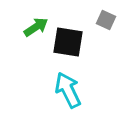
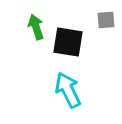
gray square: rotated 30 degrees counterclockwise
green arrow: rotated 75 degrees counterclockwise
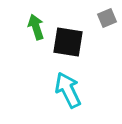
gray square: moved 1 px right, 2 px up; rotated 18 degrees counterclockwise
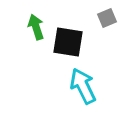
cyan arrow: moved 15 px right, 4 px up
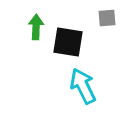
gray square: rotated 18 degrees clockwise
green arrow: rotated 20 degrees clockwise
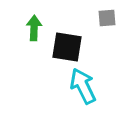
green arrow: moved 2 px left, 1 px down
black square: moved 1 px left, 5 px down
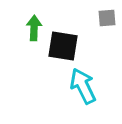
black square: moved 4 px left, 1 px up
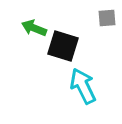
green arrow: rotated 70 degrees counterclockwise
black square: rotated 8 degrees clockwise
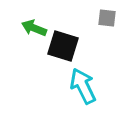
gray square: rotated 12 degrees clockwise
